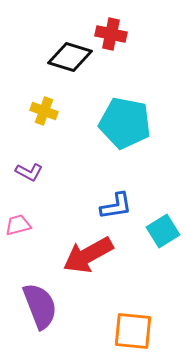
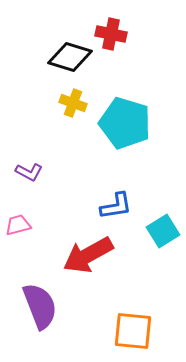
yellow cross: moved 29 px right, 8 px up
cyan pentagon: rotated 6 degrees clockwise
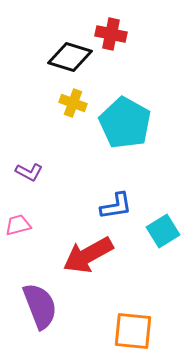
cyan pentagon: rotated 12 degrees clockwise
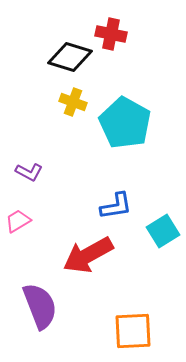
yellow cross: moved 1 px up
pink trapezoid: moved 4 px up; rotated 16 degrees counterclockwise
orange square: rotated 9 degrees counterclockwise
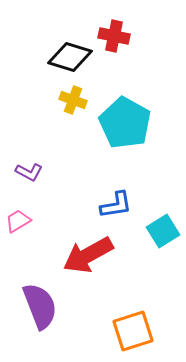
red cross: moved 3 px right, 2 px down
yellow cross: moved 2 px up
blue L-shape: moved 1 px up
orange square: rotated 15 degrees counterclockwise
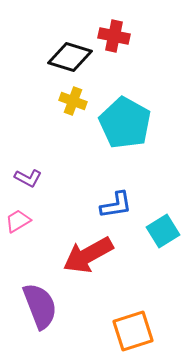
yellow cross: moved 1 px down
purple L-shape: moved 1 px left, 6 px down
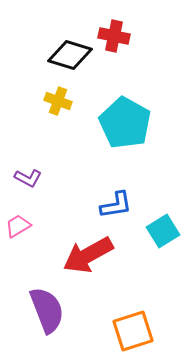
black diamond: moved 2 px up
yellow cross: moved 15 px left
pink trapezoid: moved 5 px down
purple semicircle: moved 7 px right, 4 px down
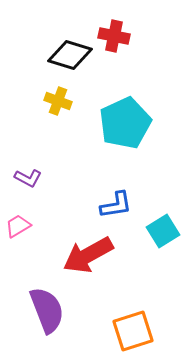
cyan pentagon: rotated 18 degrees clockwise
